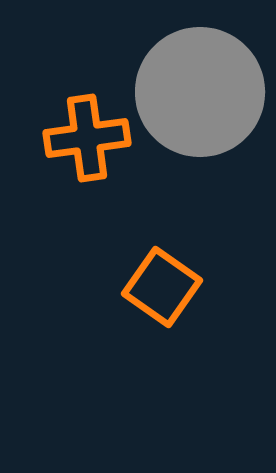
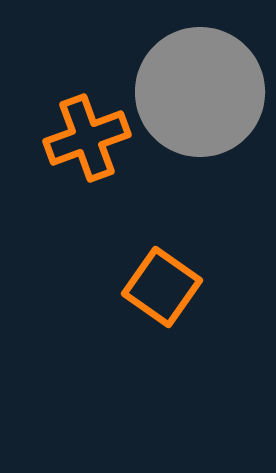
orange cross: rotated 12 degrees counterclockwise
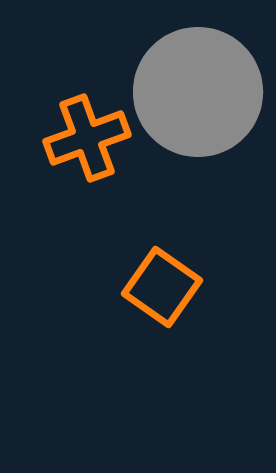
gray circle: moved 2 px left
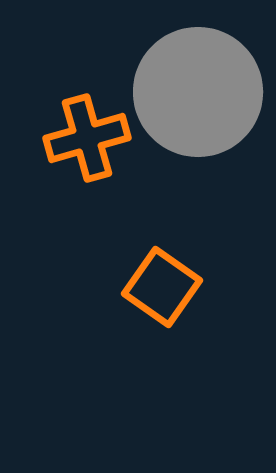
orange cross: rotated 4 degrees clockwise
